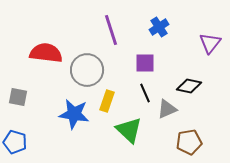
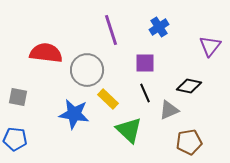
purple triangle: moved 3 px down
yellow rectangle: moved 1 px right, 2 px up; rotated 65 degrees counterclockwise
gray triangle: moved 2 px right, 1 px down
blue pentagon: moved 3 px up; rotated 10 degrees counterclockwise
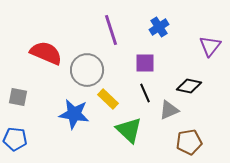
red semicircle: rotated 16 degrees clockwise
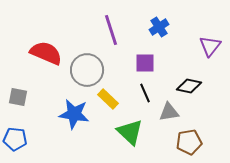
gray triangle: moved 2 px down; rotated 15 degrees clockwise
green triangle: moved 1 px right, 2 px down
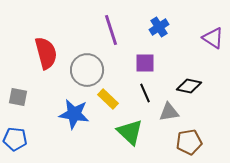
purple triangle: moved 3 px right, 8 px up; rotated 35 degrees counterclockwise
red semicircle: rotated 52 degrees clockwise
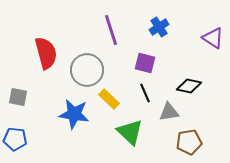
purple square: rotated 15 degrees clockwise
yellow rectangle: moved 1 px right
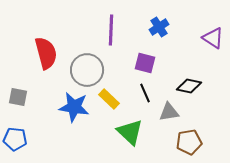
purple line: rotated 20 degrees clockwise
blue star: moved 7 px up
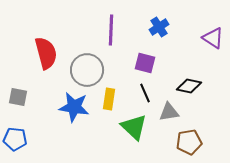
yellow rectangle: rotated 55 degrees clockwise
green triangle: moved 4 px right, 5 px up
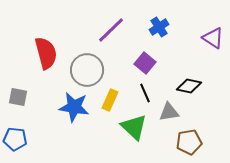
purple line: rotated 44 degrees clockwise
purple square: rotated 25 degrees clockwise
yellow rectangle: moved 1 px right, 1 px down; rotated 15 degrees clockwise
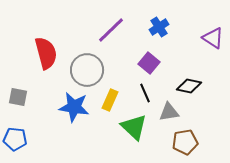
purple square: moved 4 px right
brown pentagon: moved 4 px left
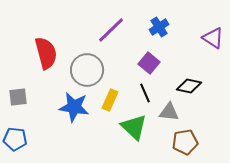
gray square: rotated 18 degrees counterclockwise
gray triangle: rotated 15 degrees clockwise
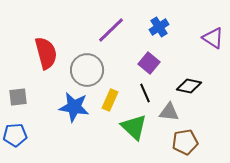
blue pentagon: moved 4 px up; rotated 10 degrees counterclockwise
